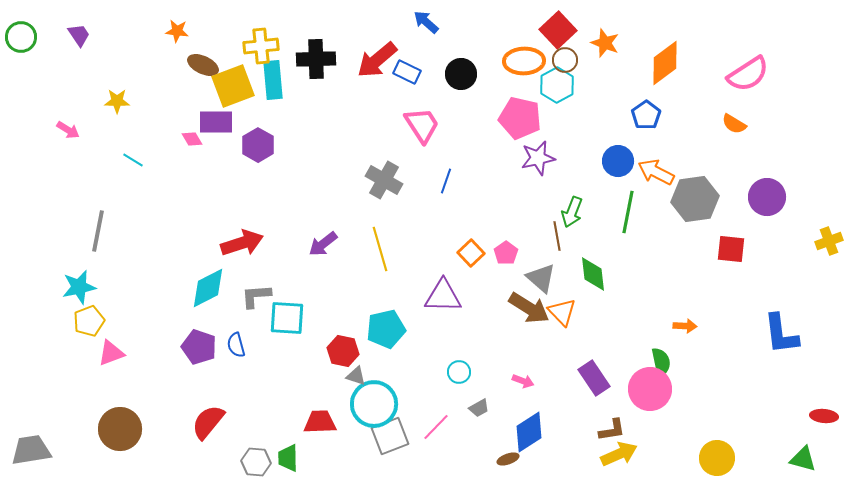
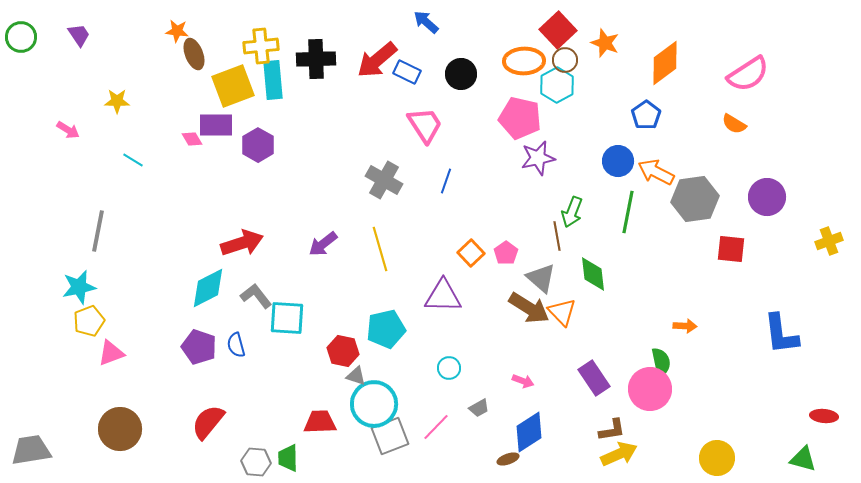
brown ellipse at (203, 65): moved 9 px left, 11 px up; rotated 44 degrees clockwise
purple rectangle at (216, 122): moved 3 px down
pink trapezoid at (422, 125): moved 3 px right
gray L-shape at (256, 296): rotated 56 degrees clockwise
cyan circle at (459, 372): moved 10 px left, 4 px up
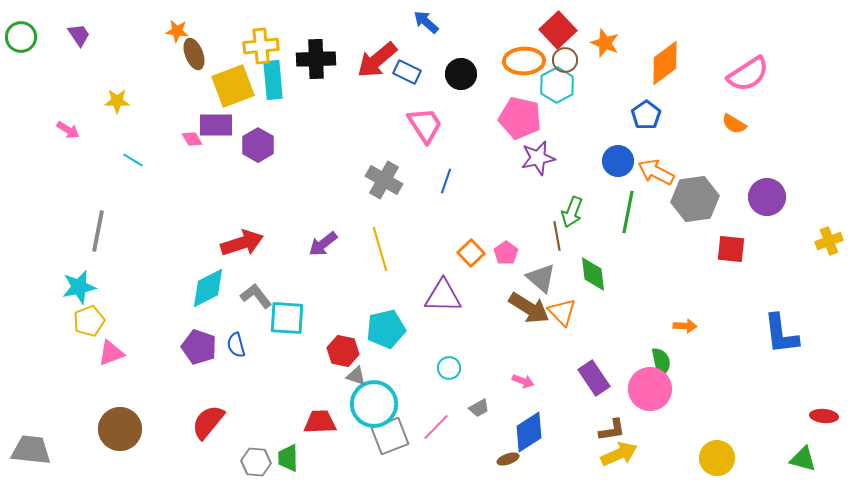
gray trapezoid at (31, 450): rotated 15 degrees clockwise
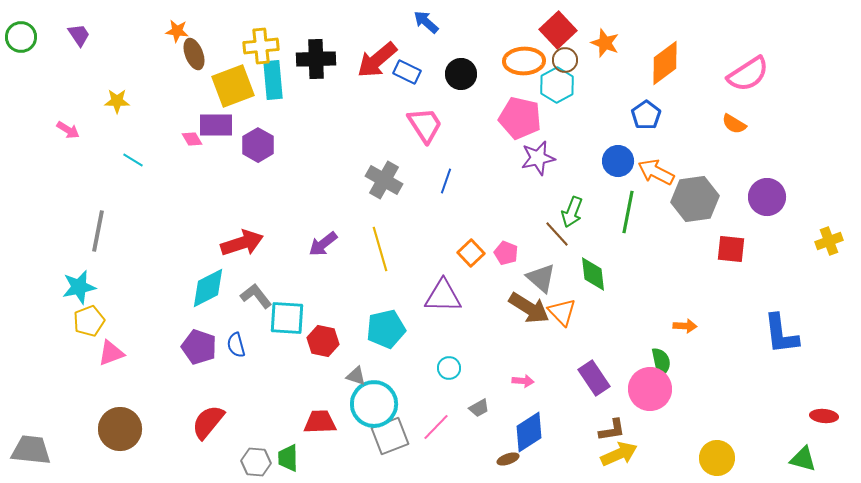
brown line at (557, 236): moved 2 px up; rotated 32 degrees counterclockwise
pink pentagon at (506, 253): rotated 15 degrees counterclockwise
red hexagon at (343, 351): moved 20 px left, 10 px up
pink arrow at (523, 381): rotated 15 degrees counterclockwise
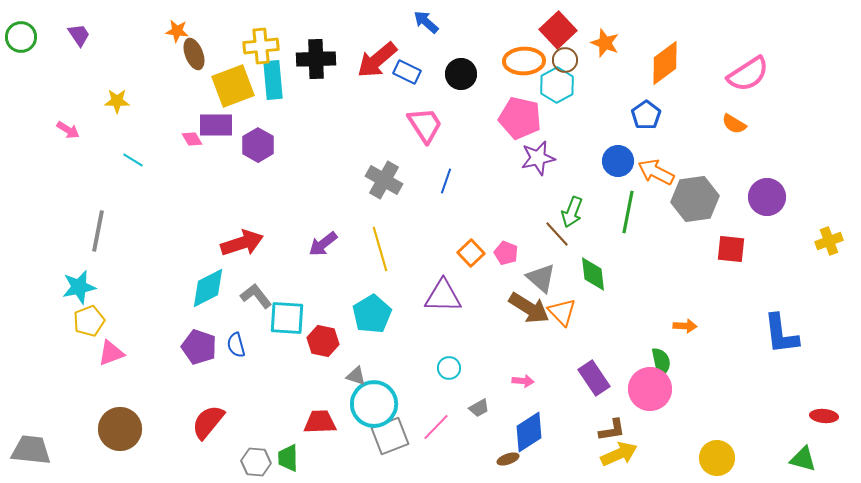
cyan pentagon at (386, 329): moved 14 px left, 15 px up; rotated 18 degrees counterclockwise
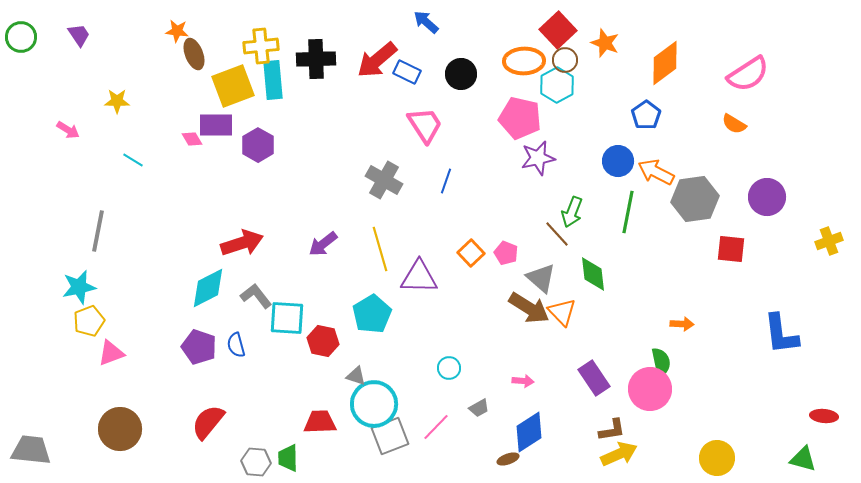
purple triangle at (443, 296): moved 24 px left, 19 px up
orange arrow at (685, 326): moved 3 px left, 2 px up
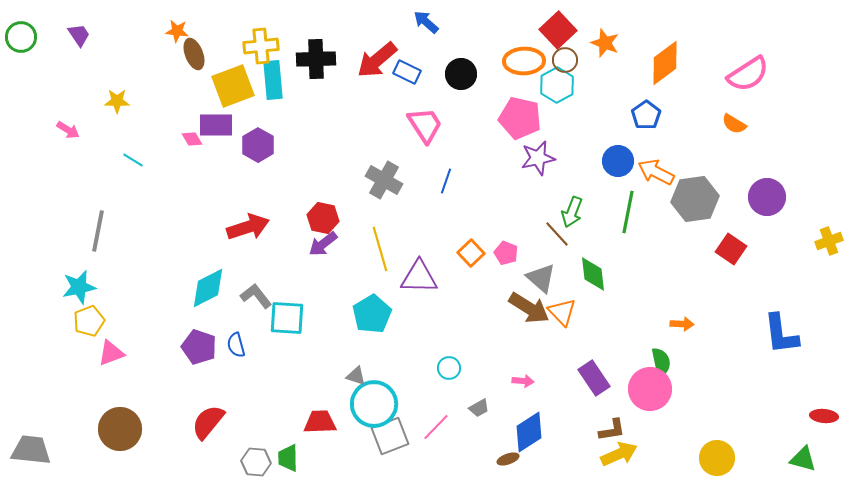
red arrow at (242, 243): moved 6 px right, 16 px up
red square at (731, 249): rotated 28 degrees clockwise
red hexagon at (323, 341): moved 123 px up
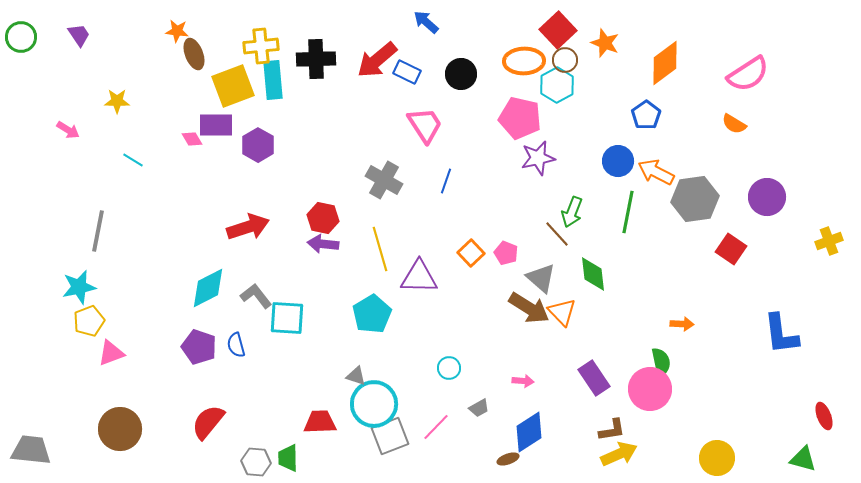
purple arrow at (323, 244): rotated 44 degrees clockwise
red ellipse at (824, 416): rotated 64 degrees clockwise
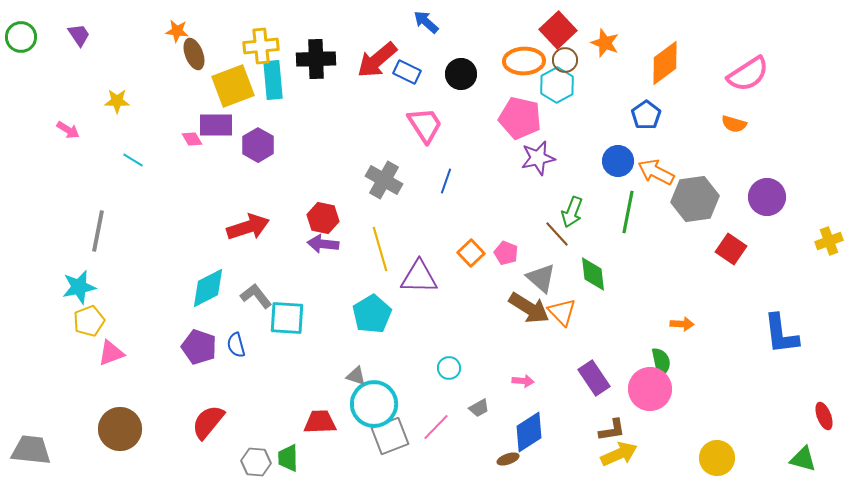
orange semicircle at (734, 124): rotated 15 degrees counterclockwise
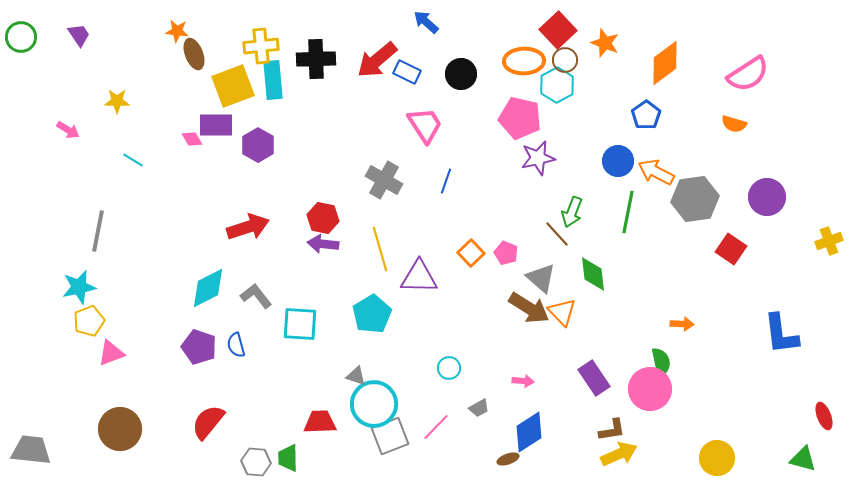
cyan square at (287, 318): moved 13 px right, 6 px down
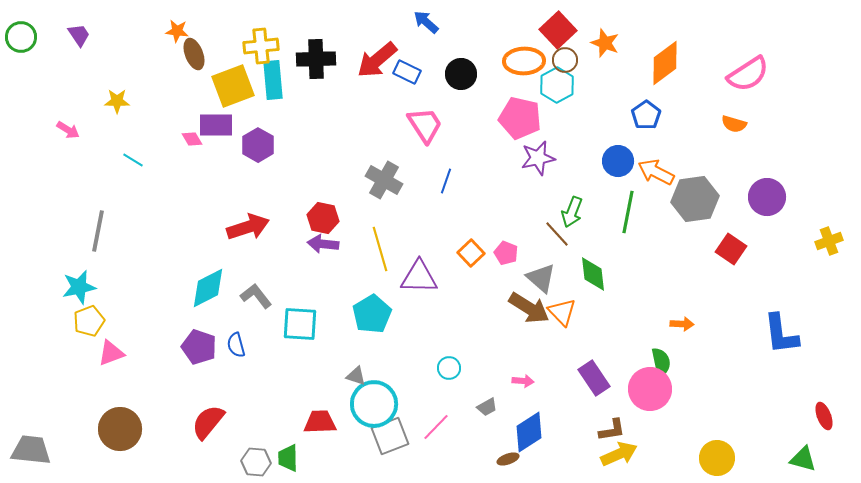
gray trapezoid at (479, 408): moved 8 px right, 1 px up
